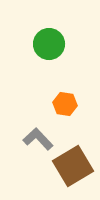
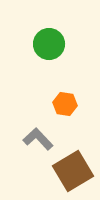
brown square: moved 5 px down
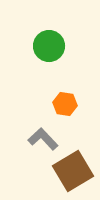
green circle: moved 2 px down
gray L-shape: moved 5 px right
